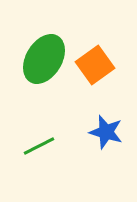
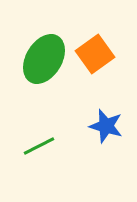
orange square: moved 11 px up
blue star: moved 6 px up
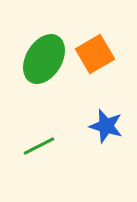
orange square: rotated 6 degrees clockwise
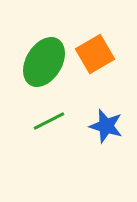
green ellipse: moved 3 px down
green line: moved 10 px right, 25 px up
